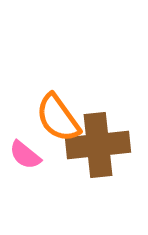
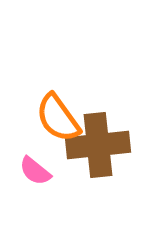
pink semicircle: moved 10 px right, 16 px down
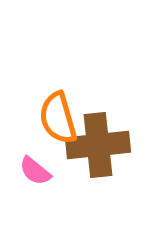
orange semicircle: rotated 20 degrees clockwise
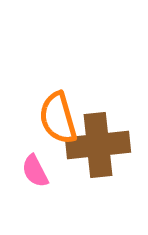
pink semicircle: rotated 24 degrees clockwise
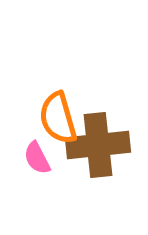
pink semicircle: moved 2 px right, 13 px up
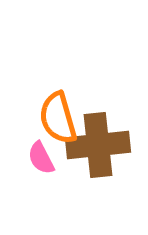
pink semicircle: moved 4 px right
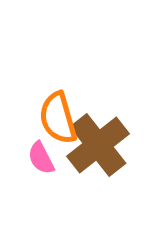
brown cross: rotated 32 degrees counterclockwise
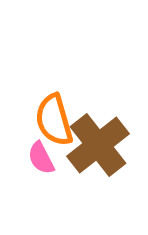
orange semicircle: moved 4 px left, 2 px down
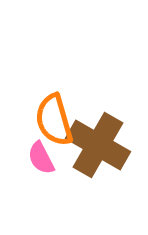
brown cross: rotated 22 degrees counterclockwise
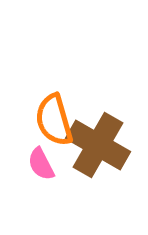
pink semicircle: moved 6 px down
